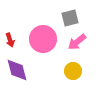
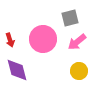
yellow circle: moved 6 px right
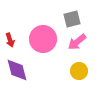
gray square: moved 2 px right, 1 px down
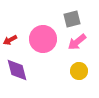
red arrow: rotated 80 degrees clockwise
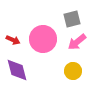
red arrow: moved 3 px right; rotated 128 degrees counterclockwise
yellow circle: moved 6 px left
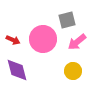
gray square: moved 5 px left, 1 px down
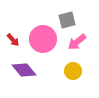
red arrow: rotated 24 degrees clockwise
purple diamond: moved 7 px right; rotated 25 degrees counterclockwise
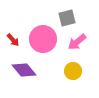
gray square: moved 2 px up
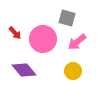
gray square: rotated 30 degrees clockwise
red arrow: moved 2 px right, 7 px up
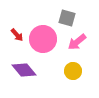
red arrow: moved 2 px right, 2 px down
